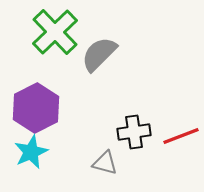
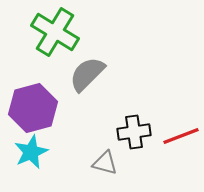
green cross: rotated 15 degrees counterclockwise
gray semicircle: moved 12 px left, 20 px down
purple hexagon: moved 3 px left; rotated 12 degrees clockwise
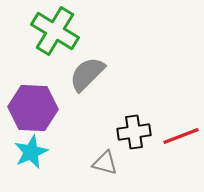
green cross: moved 1 px up
purple hexagon: rotated 18 degrees clockwise
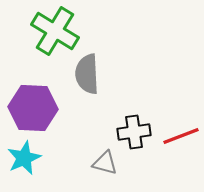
gray semicircle: rotated 48 degrees counterclockwise
cyan star: moved 7 px left, 6 px down
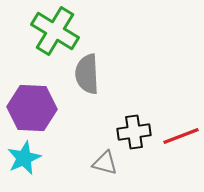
purple hexagon: moved 1 px left
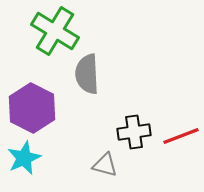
purple hexagon: rotated 24 degrees clockwise
gray triangle: moved 2 px down
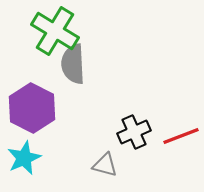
gray semicircle: moved 14 px left, 10 px up
black cross: rotated 16 degrees counterclockwise
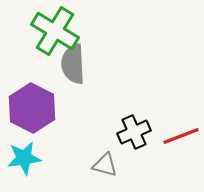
cyan star: rotated 16 degrees clockwise
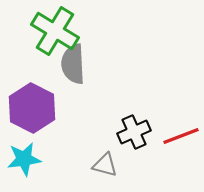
cyan star: moved 1 px down
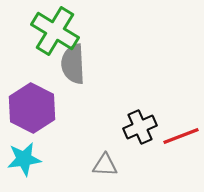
black cross: moved 6 px right, 5 px up
gray triangle: rotated 12 degrees counterclockwise
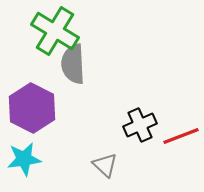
black cross: moved 2 px up
gray triangle: rotated 40 degrees clockwise
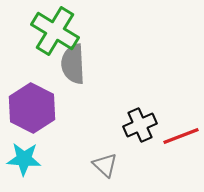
cyan star: rotated 12 degrees clockwise
